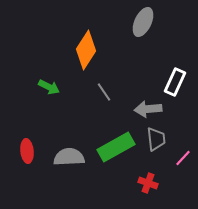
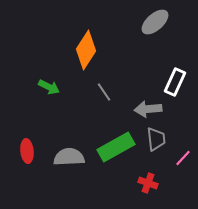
gray ellipse: moved 12 px right; rotated 24 degrees clockwise
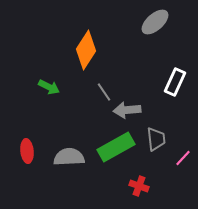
gray arrow: moved 21 px left, 1 px down
red cross: moved 9 px left, 3 px down
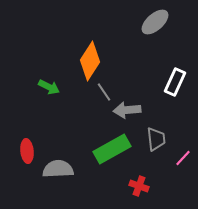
orange diamond: moved 4 px right, 11 px down
green rectangle: moved 4 px left, 2 px down
gray semicircle: moved 11 px left, 12 px down
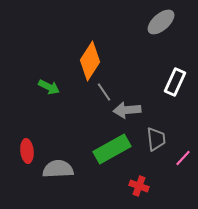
gray ellipse: moved 6 px right
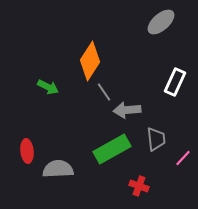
green arrow: moved 1 px left
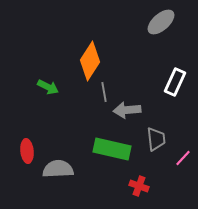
gray line: rotated 24 degrees clockwise
green rectangle: rotated 42 degrees clockwise
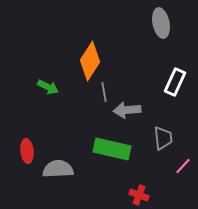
gray ellipse: moved 1 px down; rotated 60 degrees counterclockwise
gray trapezoid: moved 7 px right, 1 px up
pink line: moved 8 px down
red cross: moved 9 px down
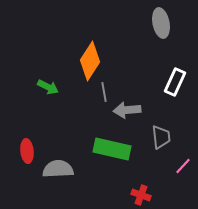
gray trapezoid: moved 2 px left, 1 px up
red cross: moved 2 px right
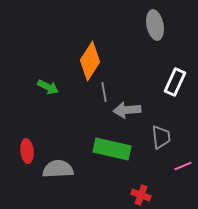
gray ellipse: moved 6 px left, 2 px down
pink line: rotated 24 degrees clockwise
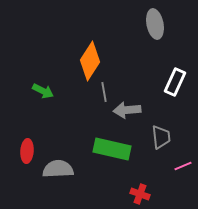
gray ellipse: moved 1 px up
green arrow: moved 5 px left, 4 px down
red ellipse: rotated 10 degrees clockwise
red cross: moved 1 px left, 1 px up
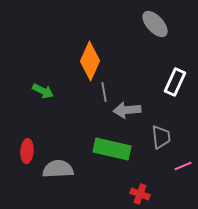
gray ellipse: rotated 32 degrees counterclockwise
orange diamond: rotated 9 degrees counterclockwise
